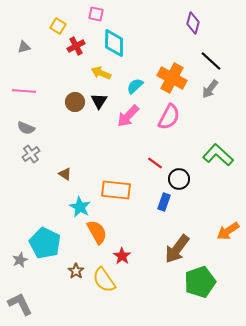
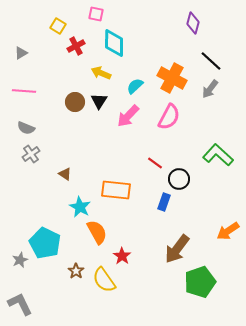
gray triangle: moved 3 px left, 6 px down; rotated 16 degrees counterclockwise
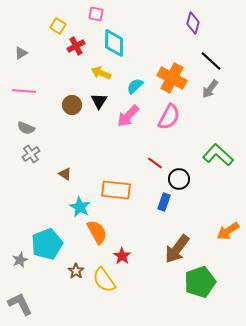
brown circle: moved 3 px left, 3 px down
cyan pentagon: moved 2 px right, 1 px down; rotated 24 degrees clockwise
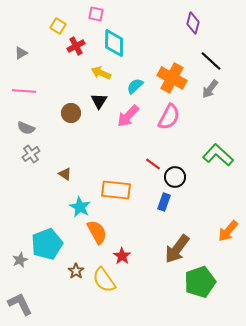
brown circle: moved 1 px left, 8 px down
red line: moved 2 px left, 1 px down
black circle: moved 4 px left, 2 px up
orange arrow: rotated 15 degrees counterclockwise
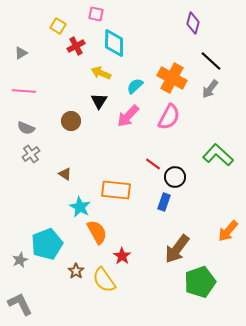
brown circle: moved 8 px down
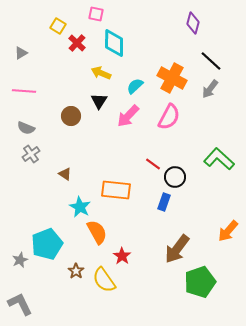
red cross: moved 1 px right, 3 px up; rotated 18 degrees counterclockwise
brown circle: moved 5 px up
green L-shape: moved 1 px right, 4 px down
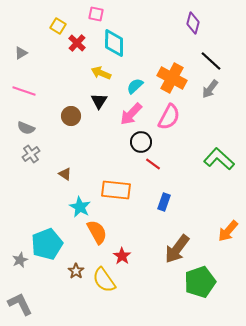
pink line: rotated 15 degrees clockwise
pink arrow: moved 3 px right, 2 px up
black circle: moved 34 px left, 35 px up
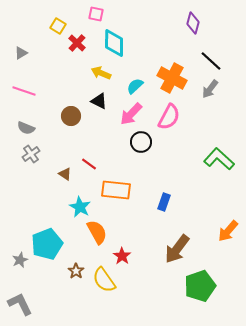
black triangle: rotated 36 degrees counterclockwise
red line: moved 64 px left
green pentagon: moved 4 px down
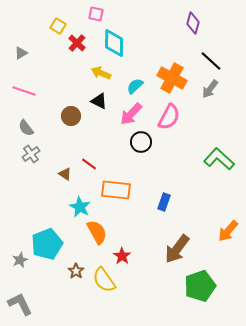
gray semicircle: rotated 30 degrees clockwise
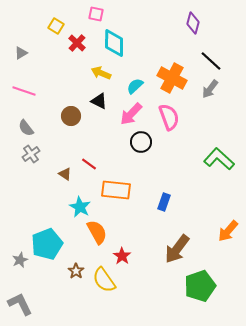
yellow square: moved 2 px left
pink semicircle: rotated 48 degrees counterclockwise
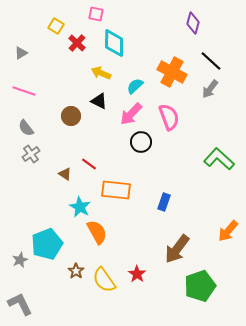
orange cross: moved 6 px up
red star: moved 15 px right, 18 px down
